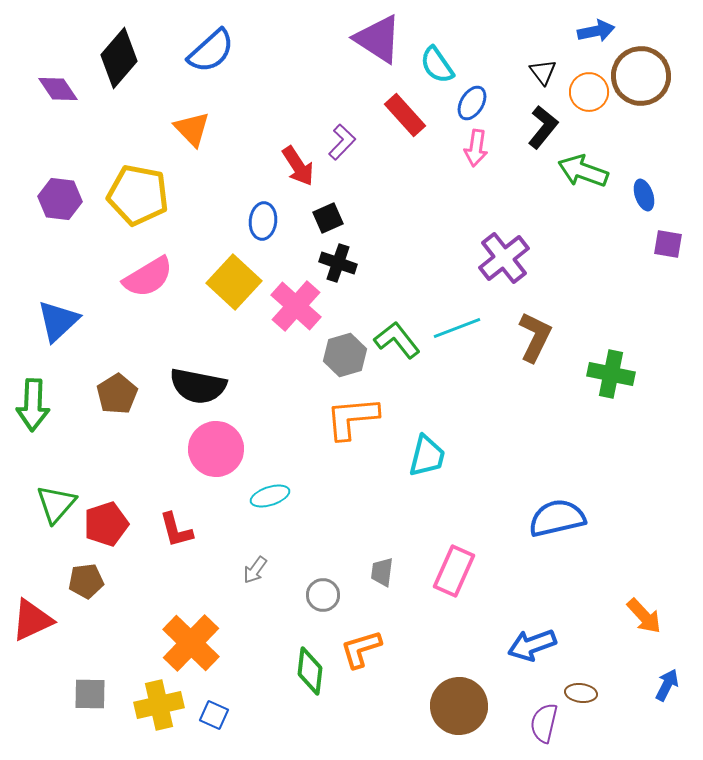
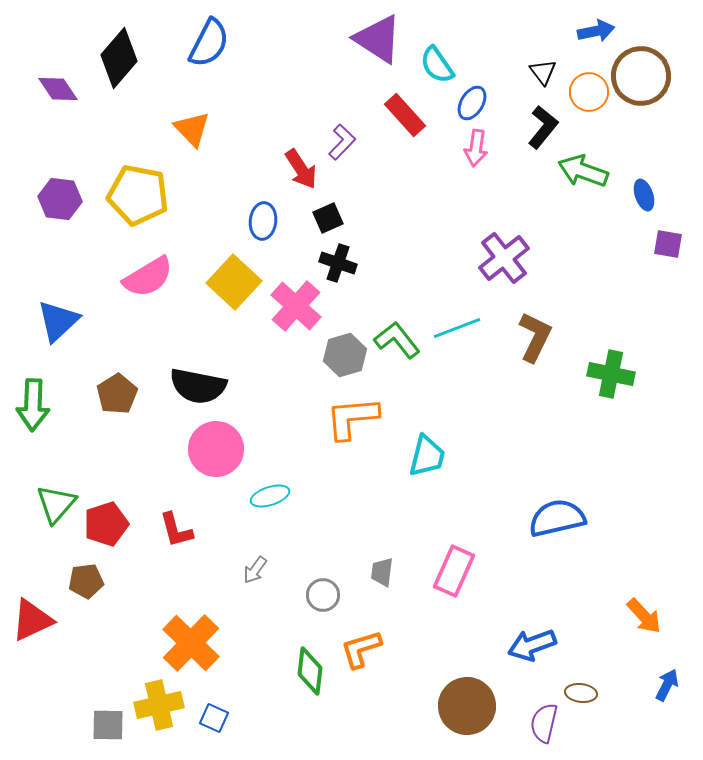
blue semicircle at (211, 51): moved 2 px left, 8 px up; rotated 21 degrees counterclockwise
red arrow at (298, 166): moved 3 px right, 3 px down
gray square at (90, 694): moved 18 px right, 31 px down
brown circle at (459, 706): moved 8 px right
blue square at (214, 715): moved 3 px down
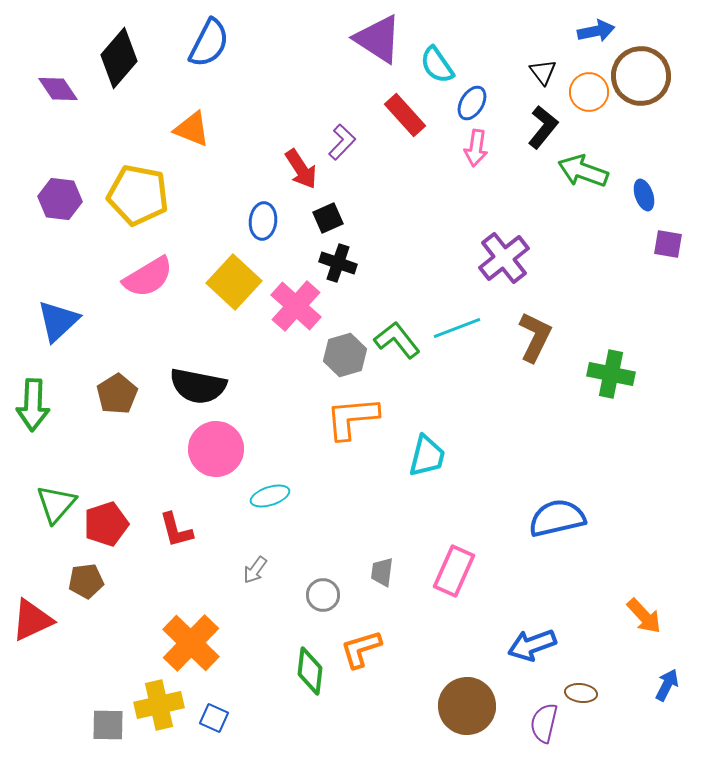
orange triangle at (192, 129): rotated 24 degrees counterclockwise
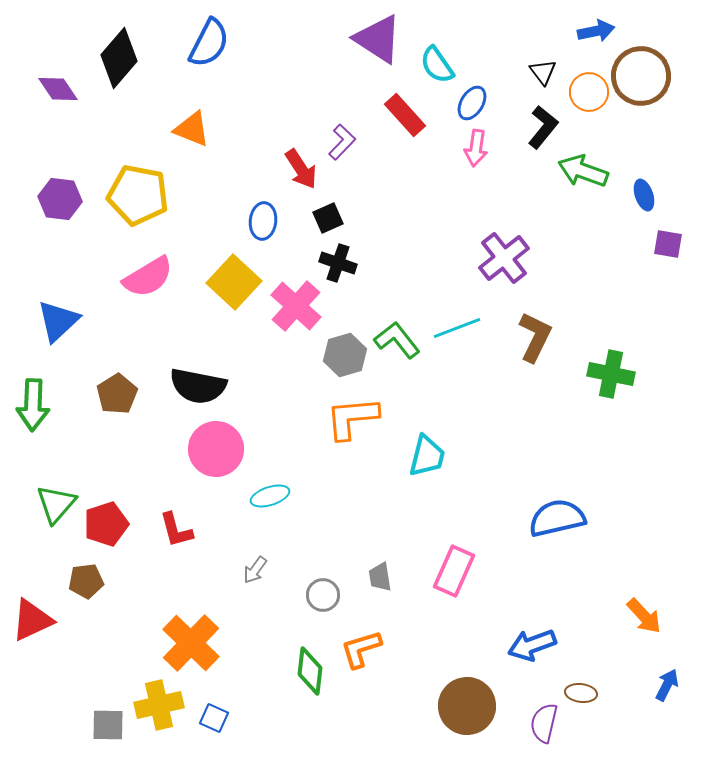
gray trapezoid at (382, 572): moved 2 px left, 5 px down; rotated 16 degrees counterclockwise
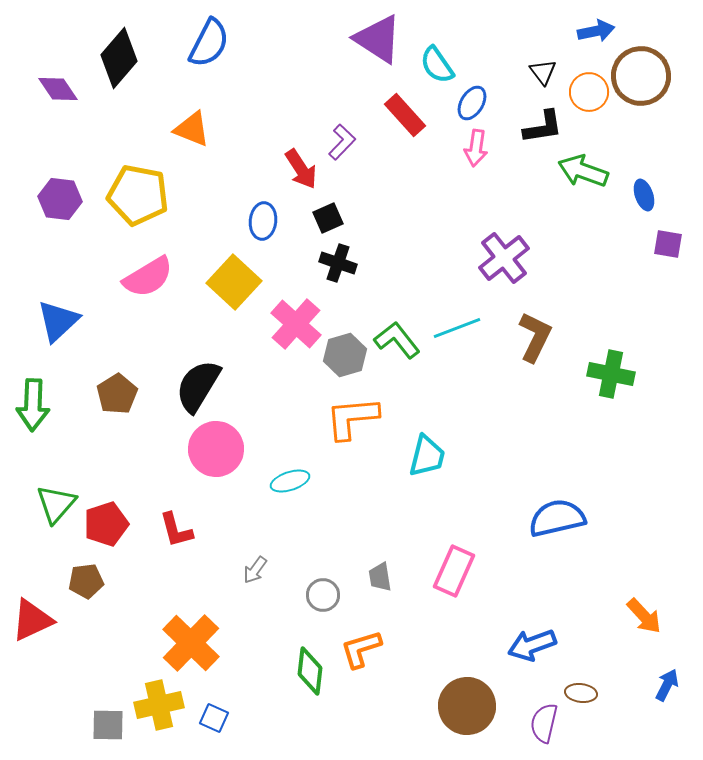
black L-shape at (543, 127): rotated 42 degrees clockwise
pink cross at (296, 306): moved 18 px down
black semicircle at (198, 386): rotated 110 degrees clockwise
cyan ellipse at (270, 496): moved 20 px right, 15 px up
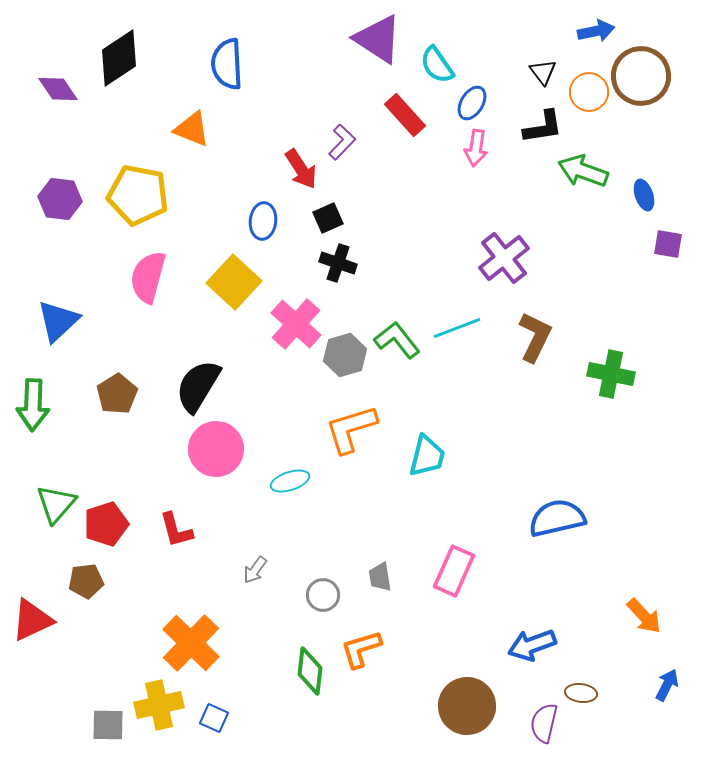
blue semicircle at (209, 43): moved 18 px right, 21 px down; rotated 150 degrees clockwise
black diamond at (119, 58): rotated 16 degrees clockwise
pink semicircle at (148, 277): rotated 136 degrees clockwise
orange L-shape at (352, 418): moved 1 px left, 11 px down; rotated 12 degrees counterclockwise
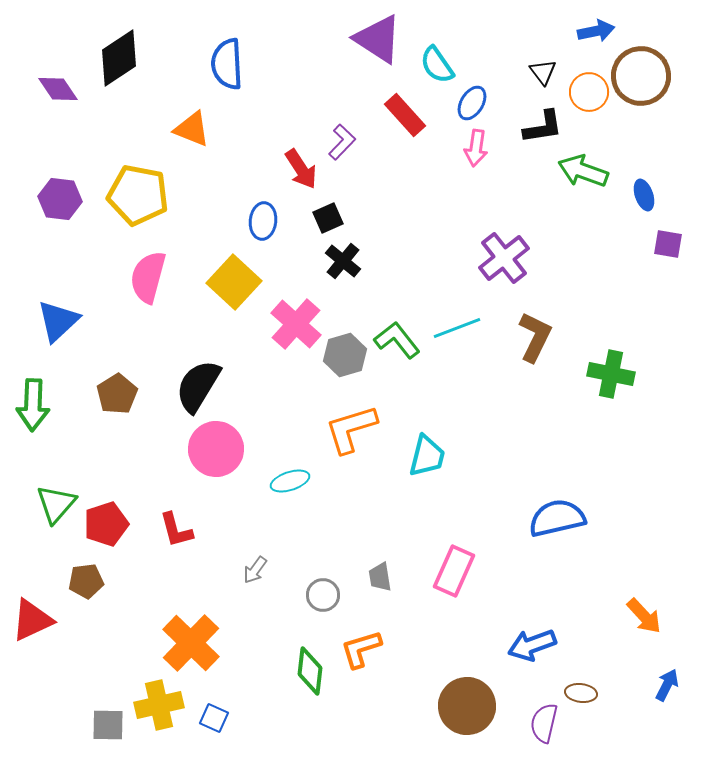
black cross at (338, 263): moved 5 px right, 2 px up; rotated 21 degrees clockwise
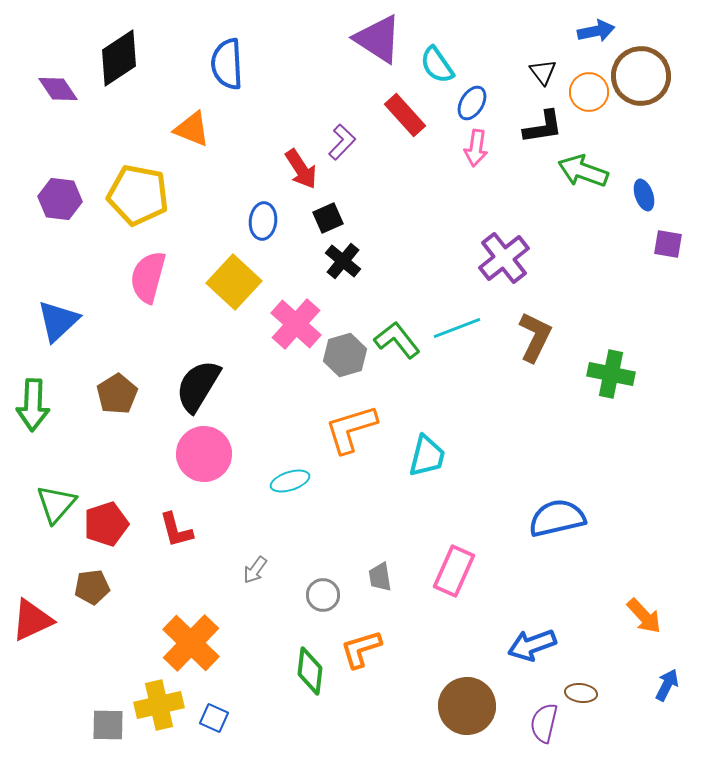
pink circle at (216, 449): moved 12 px left, 5 px down
brown pentagon at (86, 581): moved 6 px right, 6 px down
